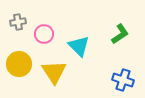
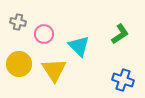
gray cross: rotated 21 degrees clockwise
yellow triangle: moved 2 px up
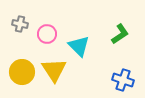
gray cross: moved 2 px right, 2 px down
pink circle: moved 3 px right
yellow circle: moved 3 px right, 8 px down
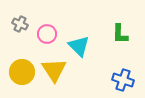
gray cross: rotated 14 degrees clockwise
green L-shape: rotated 125 degrees clockwise
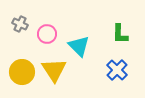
blue cross: moved 6 px left, 10 px up; rotated 25 degrees clockwise
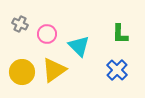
yellow triangle: rotated 28 degrees clockwise
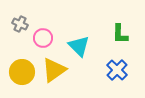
pink circle: moved 4 px left, 4 px down
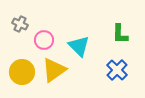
pink circle: moved 1 px right, 2 px down
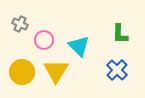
yellow triangle: moved 2 px right, 1 px down; rotated 24 degrees counterclockwise
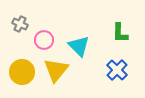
green L-shape: moved 1 px up
yellow triangle: moved 1 px up; rotated 8 degrees clockwise
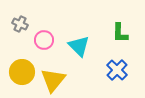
yellow triangle: moved 3 px left, 10 px down
